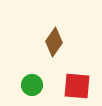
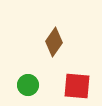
green circle: moved 4 px left
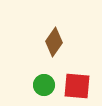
green circle: moved 16 px right
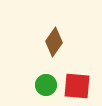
green circle: moved 2 px right
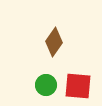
red square: moved 1 px right
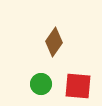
green circle: moved 5 px left, 1 px up
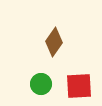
red square: moved 1 px right; rotated 8 degrees counterclockwise
